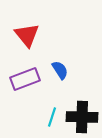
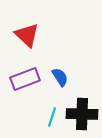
red triangle: rotated 8 degrees counterclockwise
blue semicircle: moved 7 px down
black cross: moved 3 px up
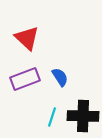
red triangle: moved 3 px down
black cross: moved 1 px right, 2 px down
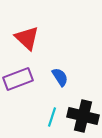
purple rectangle: moved 7 px left
black cross: rotated 12 degrees clockwise
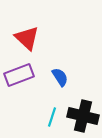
purple rectangle: moved 1 px right, 4 px up
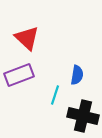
blue semicircle: moved 17 px right, 2 px up; rotated 42 degrees clockwise
cyan line: moved 3 px right, 22 px up
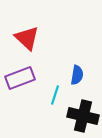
purple rectangle: moved 1 px right, 3 px down
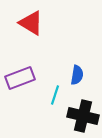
red triangle: moved 4 px right, 15 px up; rotated 12 degrees counterclockwise
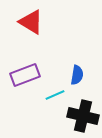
red triangle: moved 1 px up
purple rectangle: moved 5 px right, 3 px up
cyan line: rotated 48 degrees clockwise
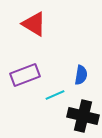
red triangle: moved 3 px right, 2 px down
blue semicircle: moved 4 px right
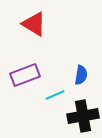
black cross: rotated 24 degrees counterclockwise
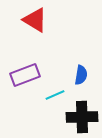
red triangle: moved 1 px right, 4 px up
black cross: moved 1 px left, 1 px down; rotated 8 degrees clockwise
